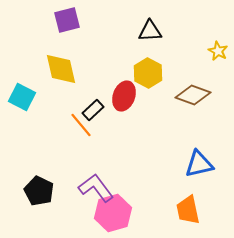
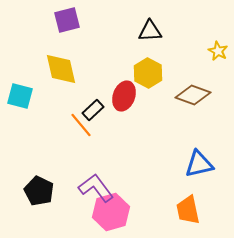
cyan square: moved 2 px left, 1 px up; rotated 12 degrees counterclockwise
pink hexagon: moved 2 px left, 1 px up
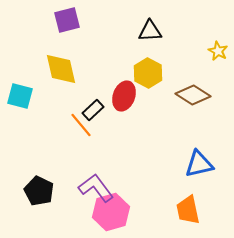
brown diamond: rotated 12 degrees clockwise
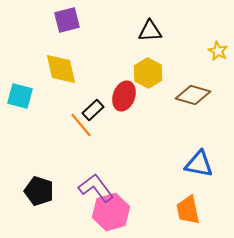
brown diamond: rotated 16 degrees counterclockwise
blue triangle: rotated 24 degrees clockwise
black pentagon: rotated 8 degrees counterclockwise
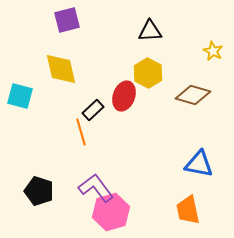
yellow star: moved 5 px left
orange line: moved 7 px down; rotated 24 degrees clockwise
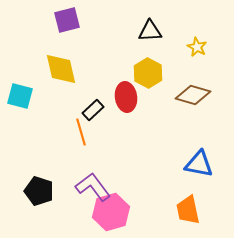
yellow star: moved 16 px left, 4 px up
red ellipse: moved 2 px right, 1 px down; rotated 28 degrees counterclockwise
purple L-shape: moved 3 px left, 1 px up
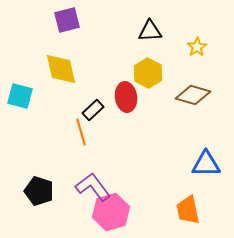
yellow star: rotated 12 degrees clockwise
blue triangle: moved 7 px right; rotated 12 degrees counterclockwise
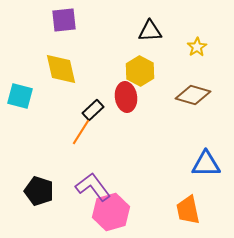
purple square: moved 3 px left; rotated 8 degrees clockwise
yellow hexagon: moved 8 px left, 2 px up
orange line: rotated 48 degrees clockwise
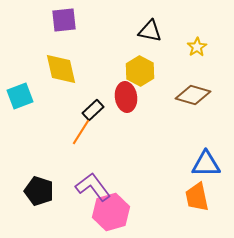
black triangle: rotated 15 degrees clockwise
cyan square: rotated 36 degrees counterclockwise
orange trapezoid: moved 9 px right, 13 px up
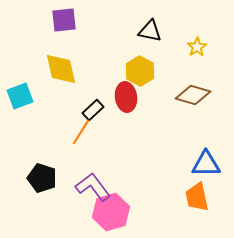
black pentagon: moved 3 px right, 13 px up
